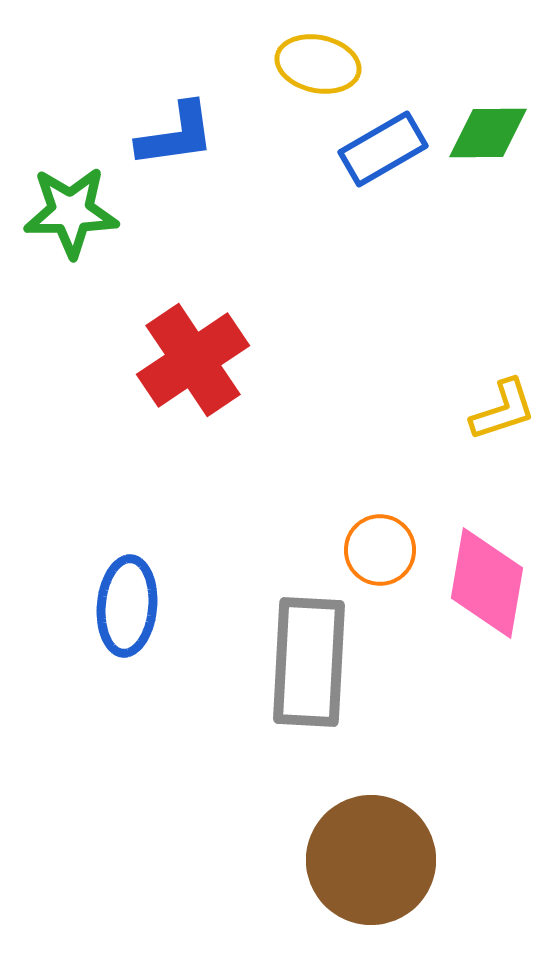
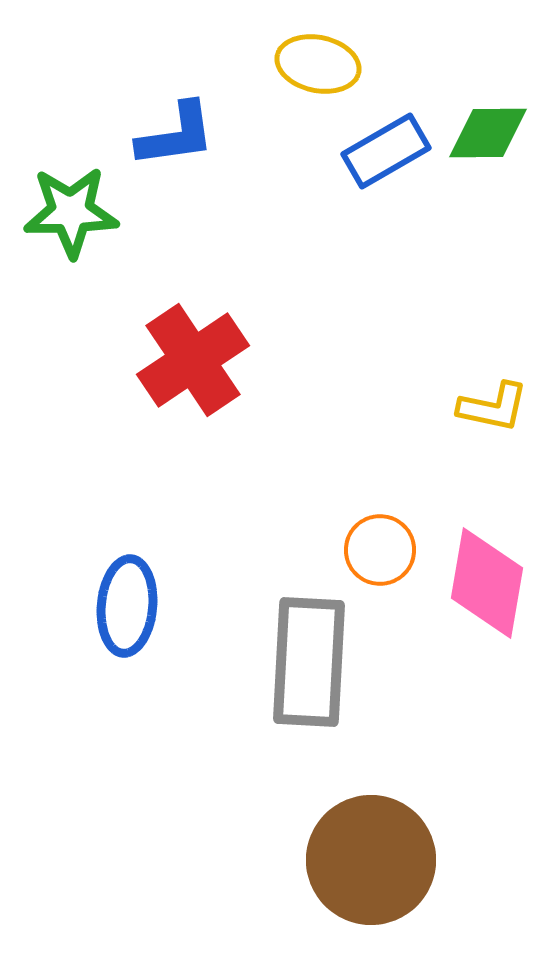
blue rectangle: moved 3 px right, 2 px down
yellow L-shape: moved 10 px left, 3 px up; rotated 30 degrees clockwise
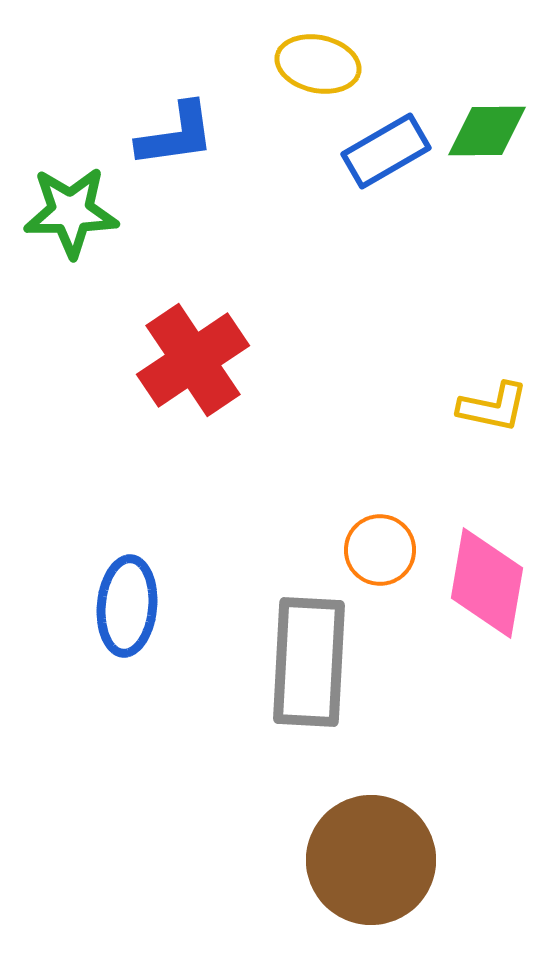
green diamond: moved 1 px left, 2 px up
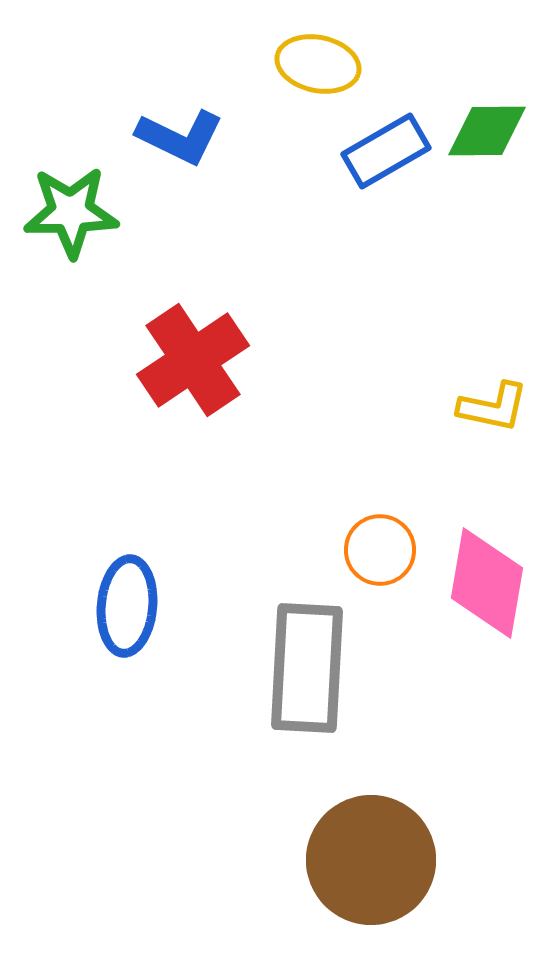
blue L-shape: moved 4 px right, 2 px down; rotated 34 degrees clockwise
gray rectangle: moved 2 px left, 6 px down
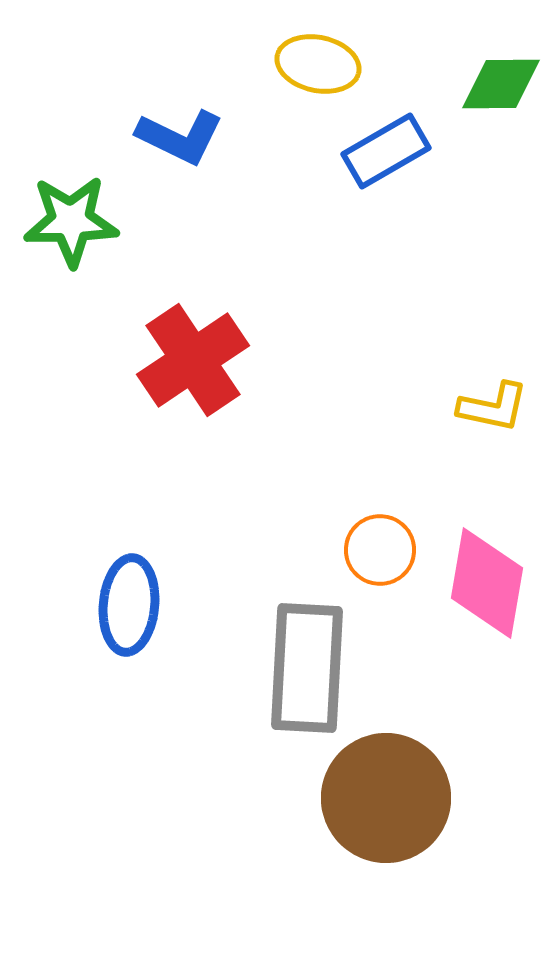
green diamond: moved 14 px right, 47 px up
green star: moved 9 px down
blue ellipse: moved 2 px right, 1 px up
brown circle: moved 15 px right, 62 px up
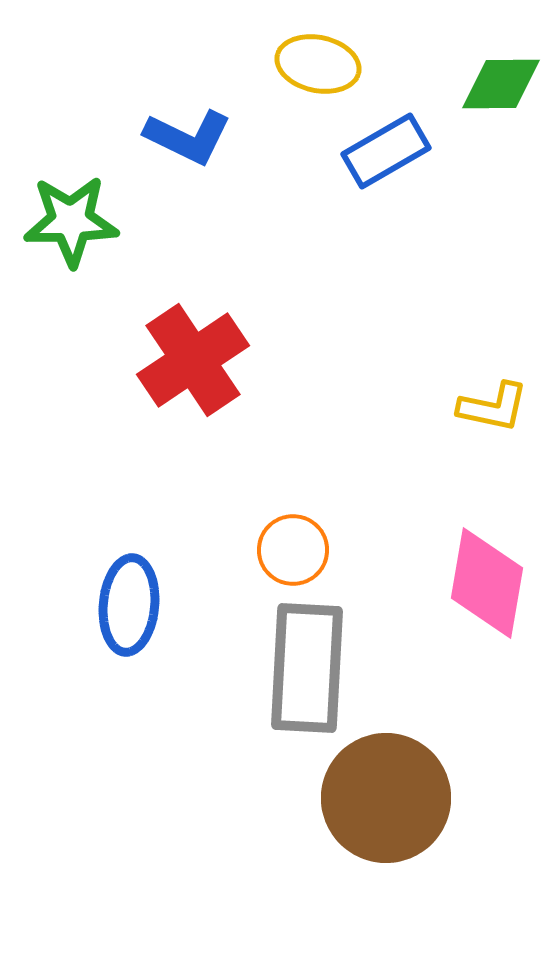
blue L-shape: moved 8 px right
orange circle: moved 87 px left
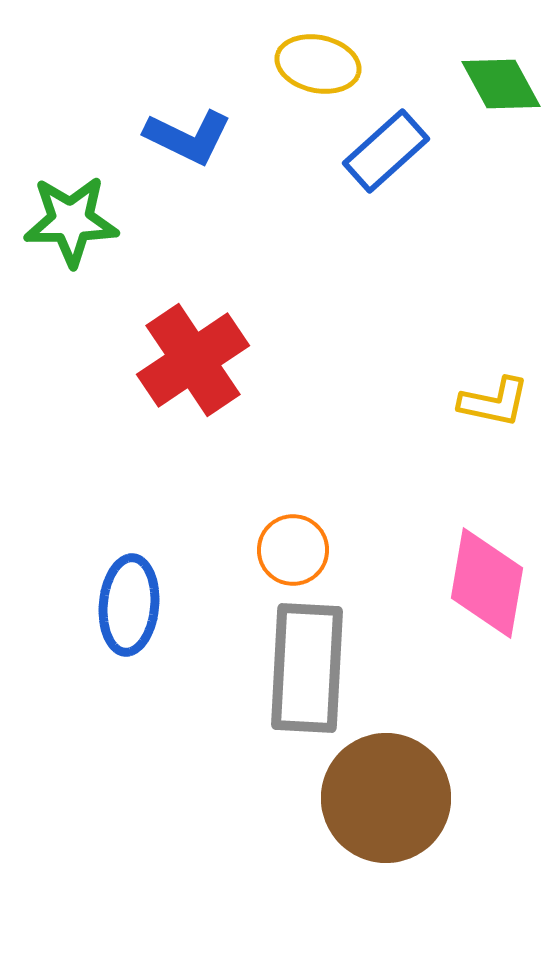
green diamond: rotated 62 degrees clockwise
blue rectangle: rotated 12 degrees counterclockwise
yellow L-shape: moved 1 px right, 5 px up
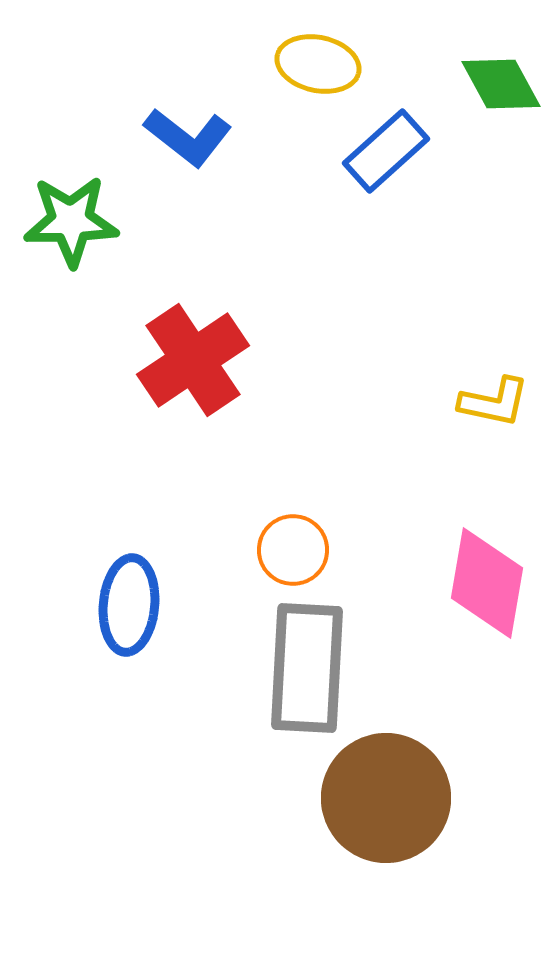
blue L-shape: rotated 12 degrees clockwise
